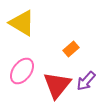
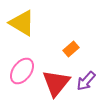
red triangle: moved 1 px left, 2 px up
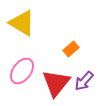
purple arrow: moved 2 px left
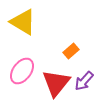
yellow triangle: moved 1 px right, 1 px up
orange rectangle: moved 2 px down
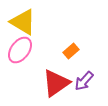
pink ellipse: moved 2 px left, 21 px up
red triangle: rotated 16 degrees clockwise
